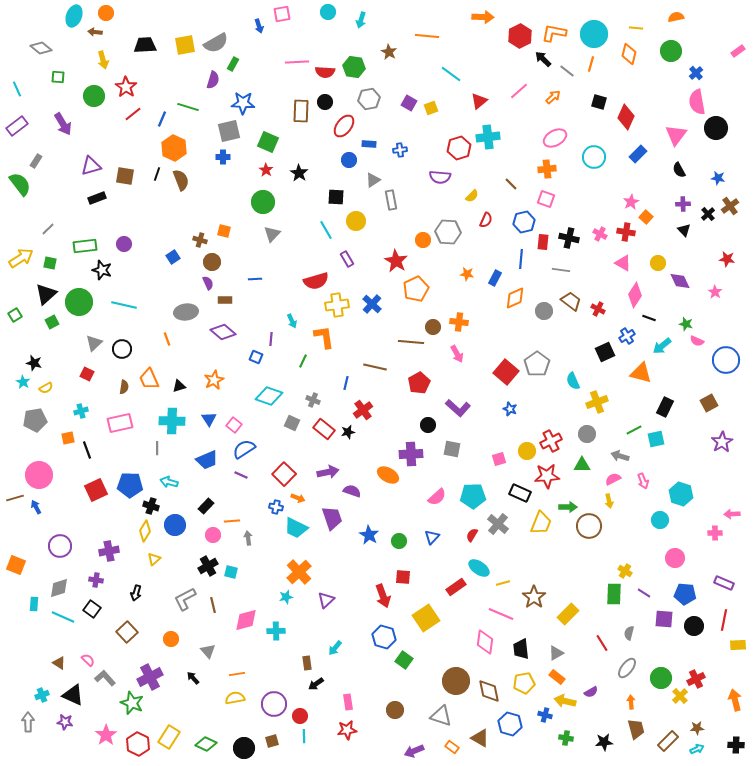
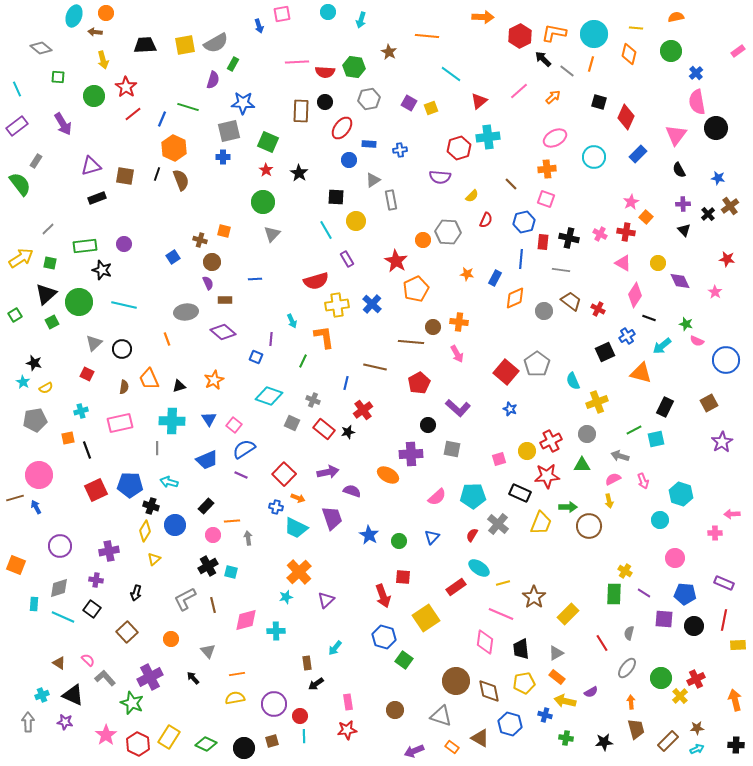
red ellipse at (344, 126): moved 2 px left, 2 px down
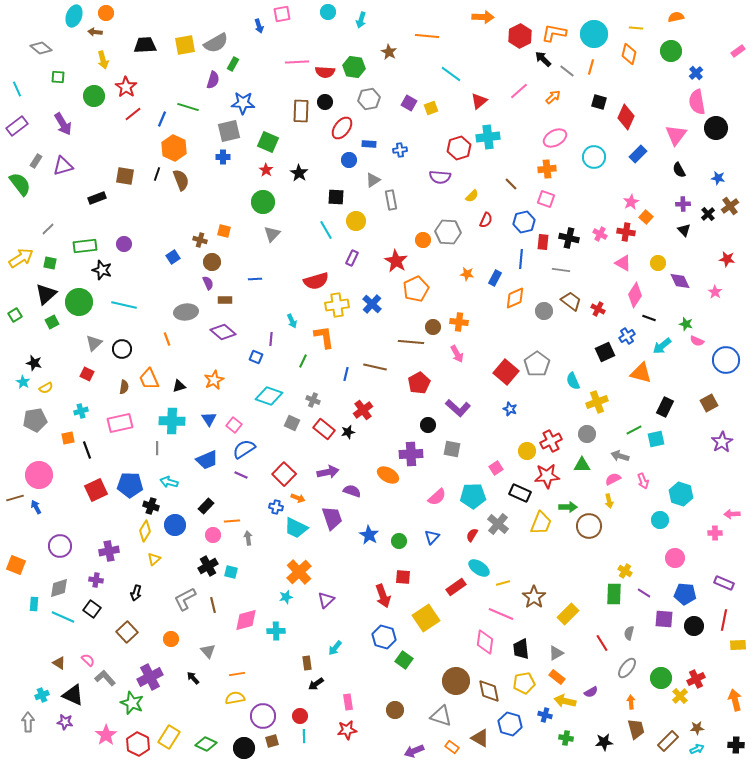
orange line at (591, 64): moved 3 px down
purple triangle at (91, 166): moved 28 px left
purple rectangle at (347, 259): moved 5 px right, 1 px up; rotated 56 degrees clockwise
blue line at (346, 383): moved 9 px up
pink square at (499, 459): moved 3 px left, 9 px down; rotated 16 degrees counterclockwise
purple circle at (274, 704): moved 11 px left, 12 px down
